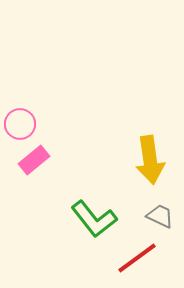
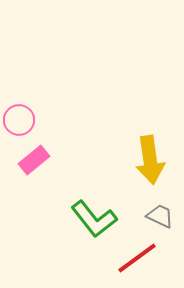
pink circle: moved 1 px left, 4 px up
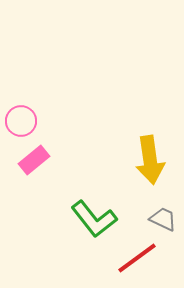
pink circle: moved 2 px right, 1 px down
gray trapezoid: moved 3 px right, 3 px down
